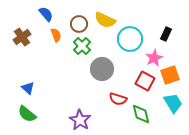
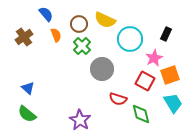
brown cross: moved 2 px right
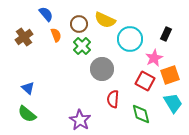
red semicircle: moved 5 px left; rotated 78 degrees clockwise
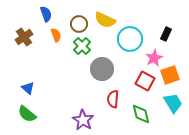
blue semicircle: rotated 21 degrees clockwise
purple star: moved 3 px right
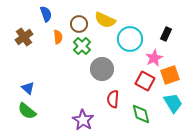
orange semicircle: moved 2 px right, 2 px down; rotated 16 degrees clockwise
green semicircle: moved 3 px up
